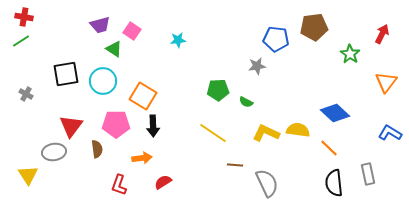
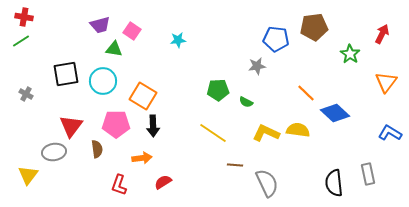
green triangle: rotated 24 degrees counterclockwise
orange line: moved 23 px left, 55 px up
yellow triangle: rotated 10 degrees clockwise
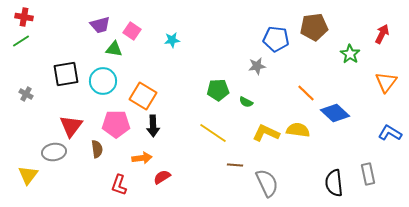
cyan star: moved 6 px left
red semicircle: moved 1 px left, 5 px up
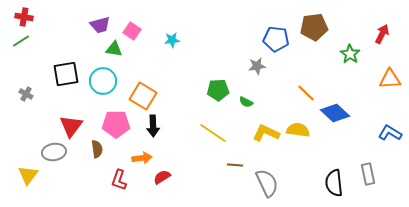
orange triangle: moved 4 px right, 3 px up; rotated 50 degrees clockwise
red L-shape: moved 5 px up
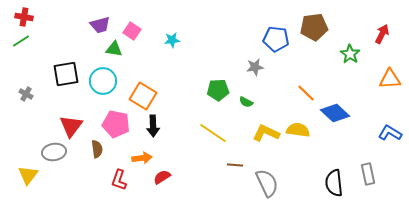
gray star: moved 2 px left, 1 px down
pink pentagon: rotated 12 degrees clockwise
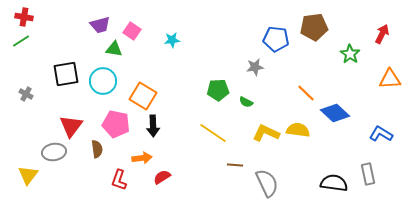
blue L-shape: moved 9 px left, 1 px down
black semicircle: rotated 104 degrees clockwise
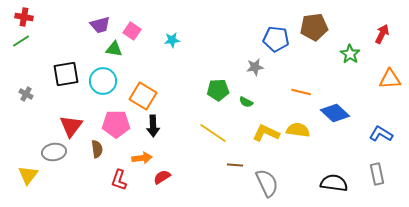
orange line: moved 5 px left, 1 px up; rotated 30 degrees counterclockwise
pink pentagon: rotated 12 degrees counterclockwise
gray rectangle: moved 9 px right
